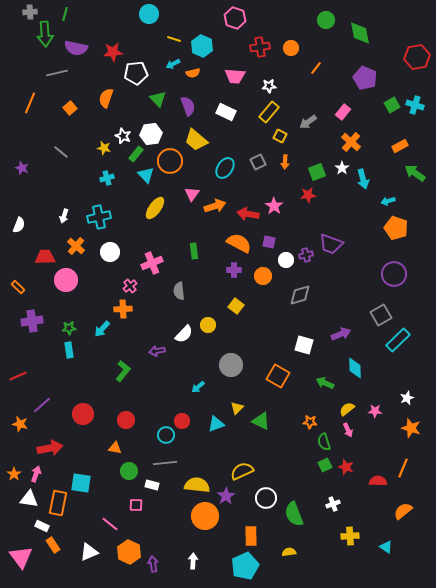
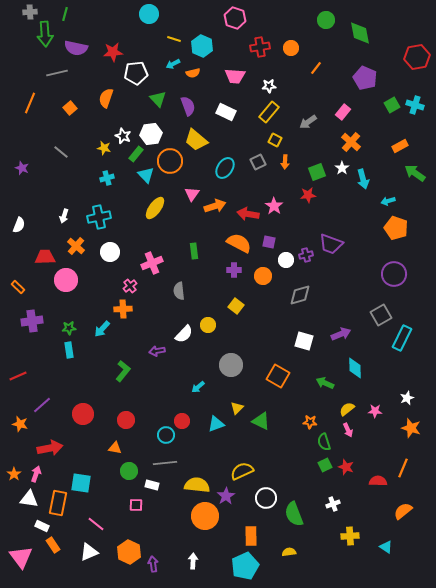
yellow square at (280, 136): moved 5 px left, 4 px down
cyan rectangle at (398, 340): moved 4 px right, 2 px up; rotated 20 degrees counterclockwise
white square at (304, 345): moved 4 px up
pink line at (110, 524): moved 14 px left
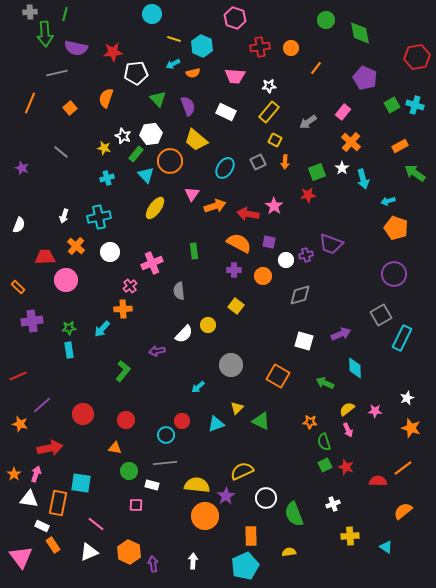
cyan circle at (149, 14): moved 3 px right
orange line at (403, 468): rotated 30 degrees clockwise
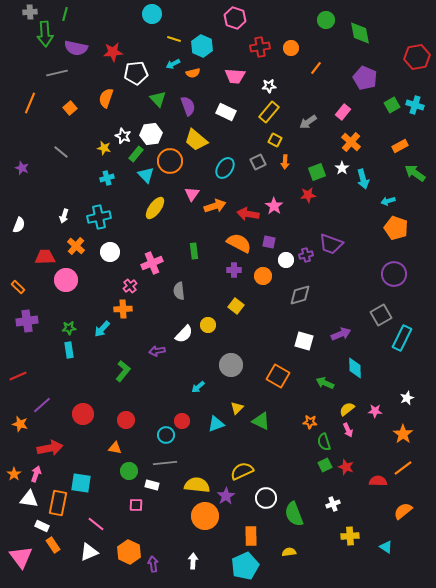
purple cross at (32, 321): moved 5 px left
orange star at (411, 428): moved 8 px left, 6 px down; rotated 18 degrees clockwise
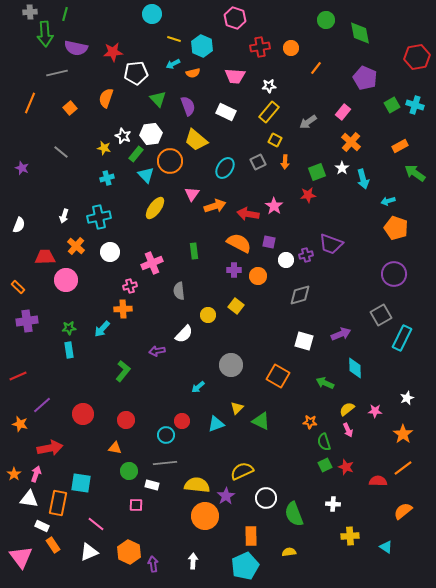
orange circle at (263, 276): moved 5 px left
pink cross at (130, 286): rotated 24 degrees clockwise
yellow circle at (208, 325): moved 10 px up
white cross at (333, 504): rotated 24 degrees clockwise
